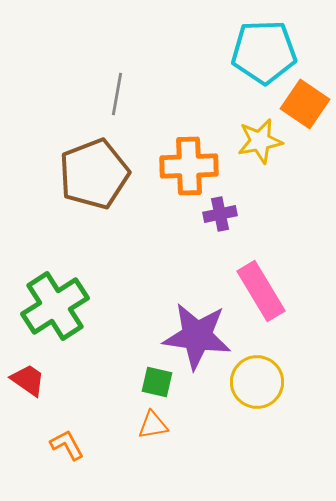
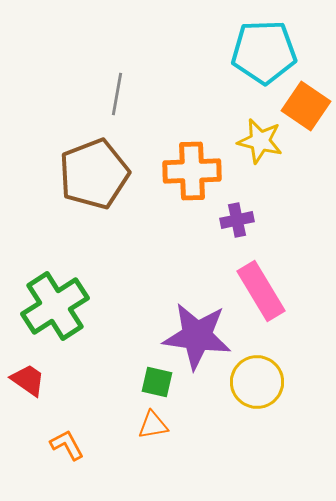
orange square: moved 1 px right, 2 px down
yellow star: rotated 24 degrees clockwise
orange cross: moved 3 px right, 5 px down
purple cross: moved 17 px right, 6 px down
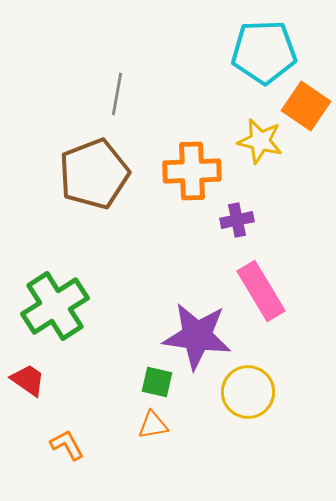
yellow circle: moved 9 px left, 10 px down
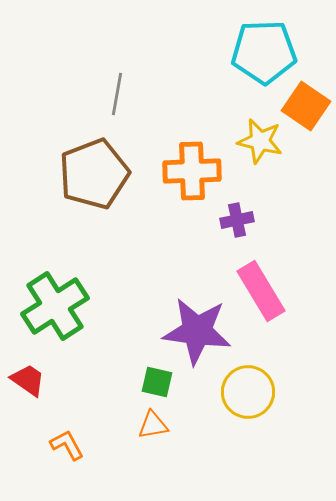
purple star: moved 5 px up
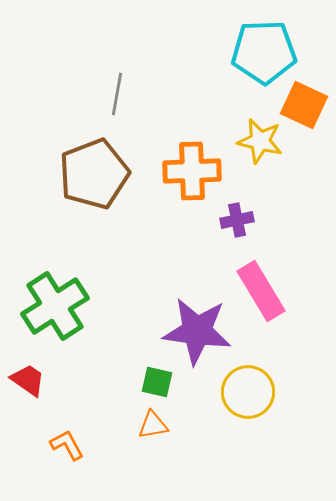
orange square: moved 2 px left, 1 px up; rotated 9 degrees counterclockwise
